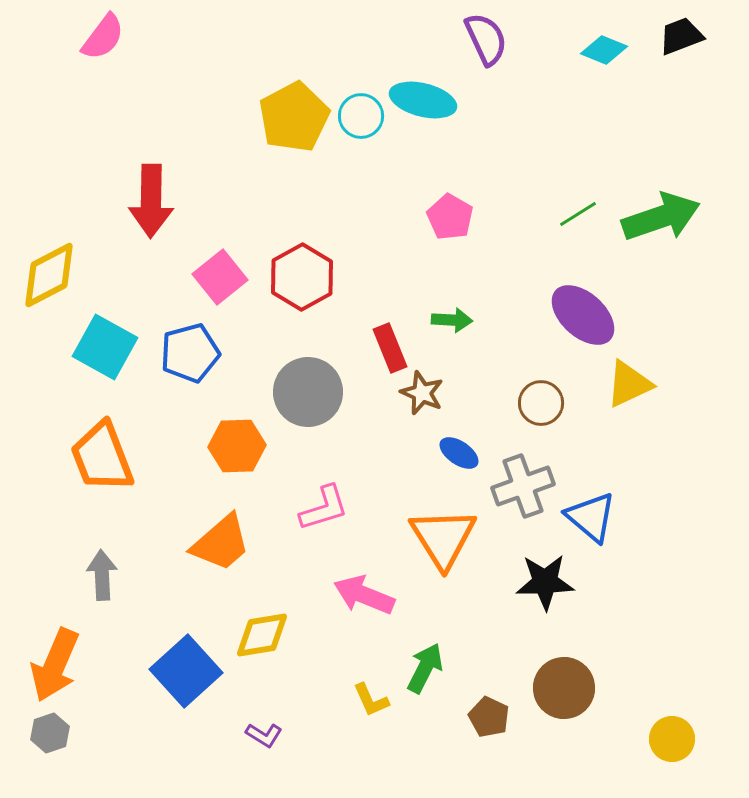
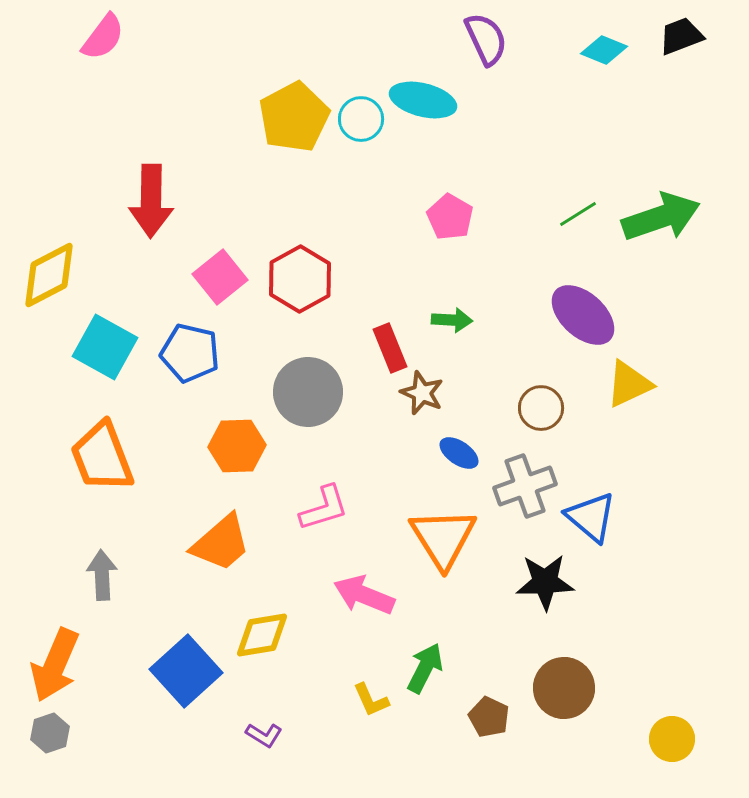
cyan circle at (361, 116): moved 3 px down
red hexagon at (302, 277): moved 2 px left, 2 px down
blue pentagon at (190, 353): rotated 28 degrees clockwise
brown circle at (541, 403): moved 5 px down
gray cross at (523, 486): moved 2 px right
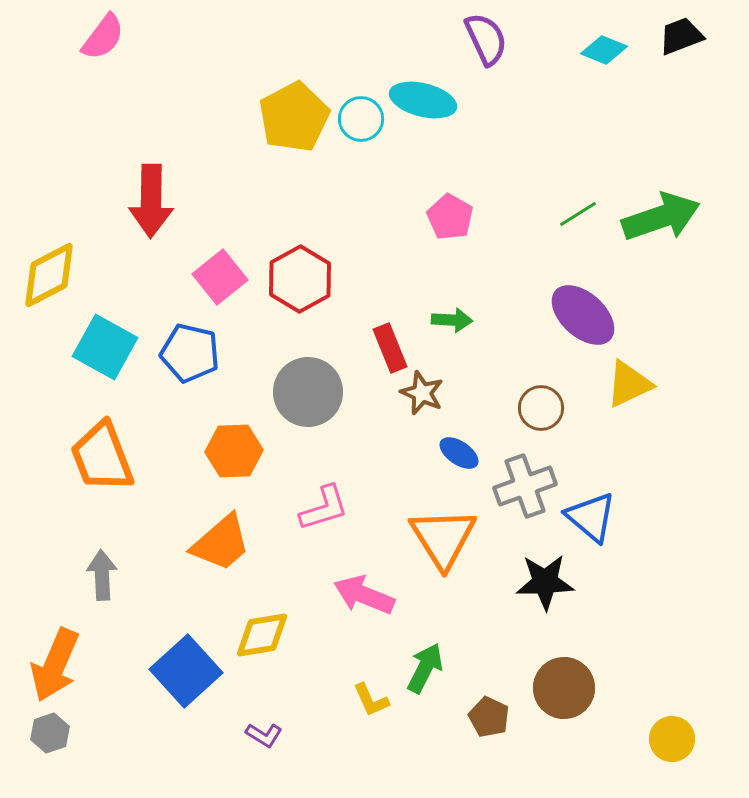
orange hexagon at (237, 446): moved 3 px left, 5 px down
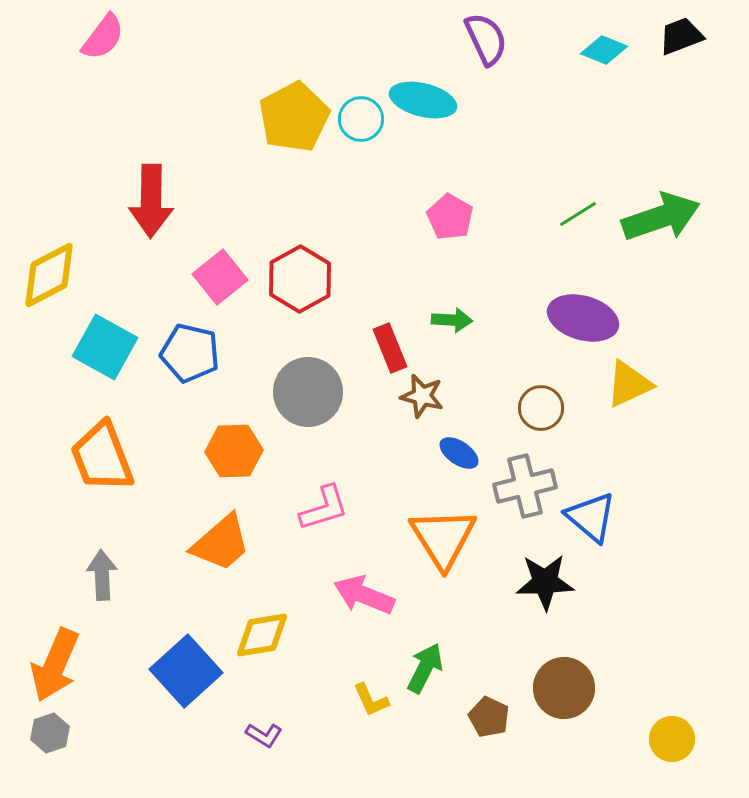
purple ellipse at (583, 315): moved 3 px down; rotated 26 degrees counterclockwise
brown star at (422, 393): moved 3 px down; rotated 9 degrees counterclockwise
gray cross at (525, 486): rotated 6 degrees clockwise
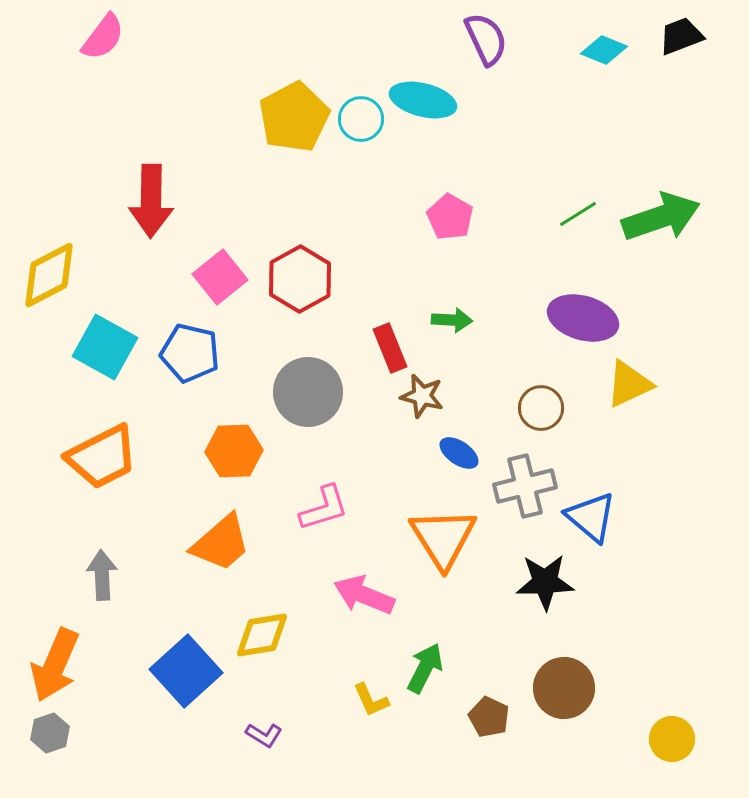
orange trapezoid at (102, 457): rotated 96 degrees counterclockwise
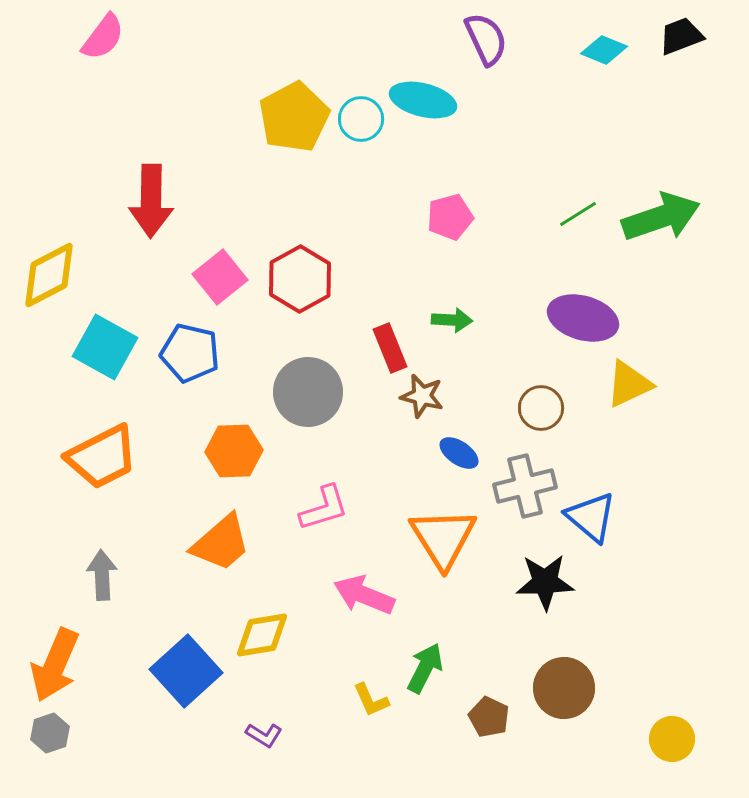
pink pentagon at (450, 217): rotated 27 degrees clockwise
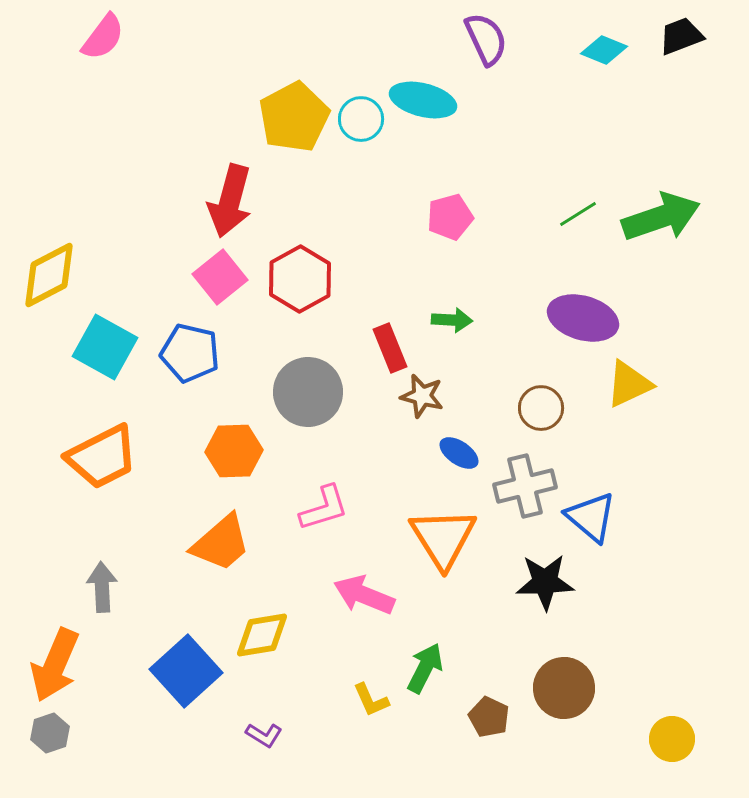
red arrow at (151, 201): moved 79 px right; rotated 14 degrees clockwise
gray arrow at (102, 575): moved 12 px down
